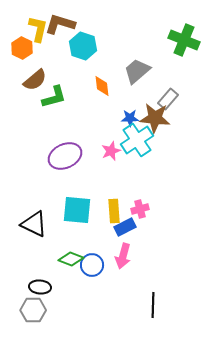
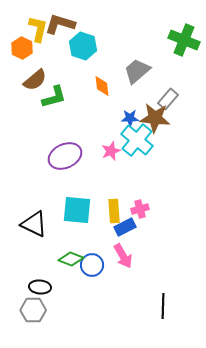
cyan cross: rotated 16 degrees counterclockwise
pink arrow: rotated 45 degrees counterclockwise
black line: moved 10 px right, 1 px down
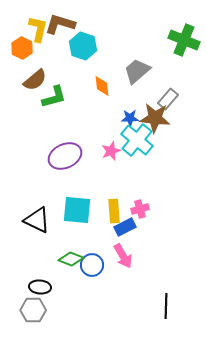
black triangle: moved 3 px right, 4 px up
black line: moved 3 px right
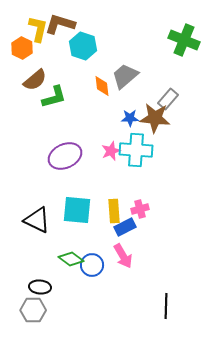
gray trapezoid: moved 12 px left, 5 px down
cyan cross: moved 1 px left, 10 px down; rotated 36 degrees counterclockwise
green diamond: rotated 15 degrees clockwise
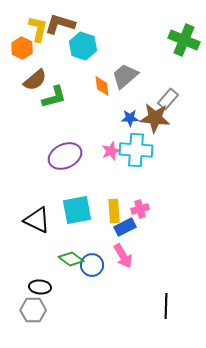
cyan square: rotated 16 degrees counterclockwise
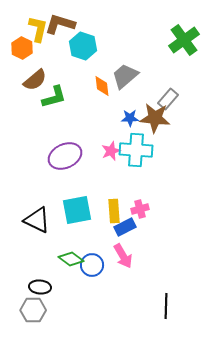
green cross: rotated 32 degrees clockwise
